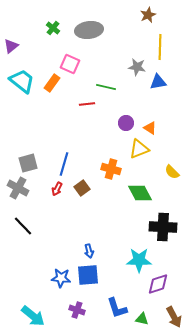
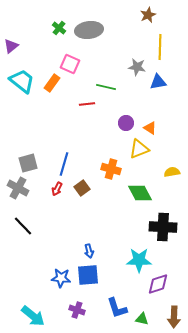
green cross: moved 6 px right
yellow semicircle: rotated 126 degrees clockwise
brown arrow: rotated 30 degrees clockwise
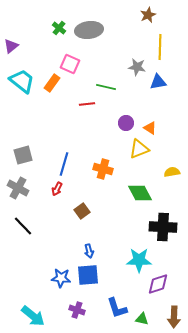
gray square: moved 5 px left, 8 px up
orange cross: moved 8 px left
brown square: moved 23 px down
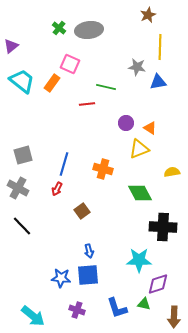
black line: moved 1 px left
green triangle: moved 2 px right, 15 px up
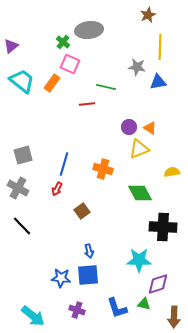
green cross: moved 4 px right, 14 px down
purple circle: moved 3 px right, 4 px down
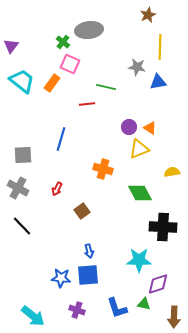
purple triangle: rotated 14 degrees counterclockwise
gray square: rotated 12 degrees clockwise
blue line: moved 3 px left, 25 px up
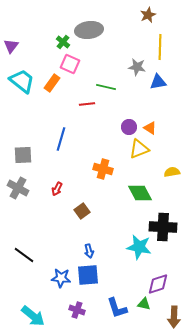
black line: moved 2 px right, 29 px down; rotated 10 degrees counterclockwise
cyan star: moved 13 px up; rotated 10 degrees clockwise
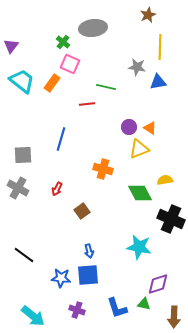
gray ellipse: moved 4 px right, 2 px up
yellow semicircle: moved 7 px left, 8 px down
black cross: moved 8 px right, 8 px up; rotated 20 degrees clockwise
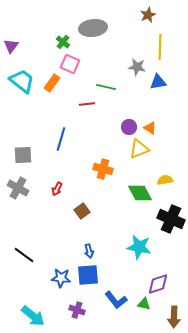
blue L-shape: moved 1 px left, 8 px up; rotated 20 degrees counterclockwise
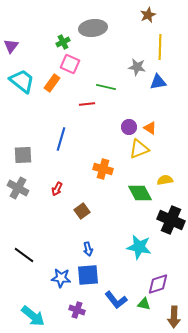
green cross: rotated 24 degrees clockwise
black cross: moved 1 px down
blue arrow: moved 1 px left, 2 px up
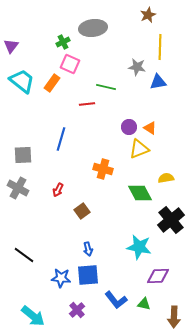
yellow semicircle: moved 1 px right, 2 px up
red arrow: moved 1 px right, 1 px down
black cross: rotated 28 degrees clockwise
purple diamond: moved 8 px up; rotated 15 degrees clockwise
purple cross: rotated 28 degrees clockwise
